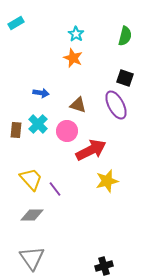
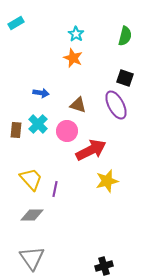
purple line: rotated 49 degrees clockwise
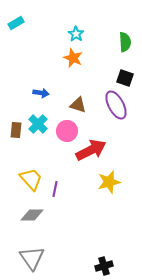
green semicircle: moved 6 px down; rotated 18 degrees counterclockwise
yellow star: moved 2 px right, 1 px down
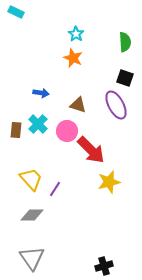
cyan rectangle: moved 11 px up; rotated 56 degrees clockwise
red arrow: rotated 72 degrees clockwise
purple line: rotated 21 degrees clockwise
